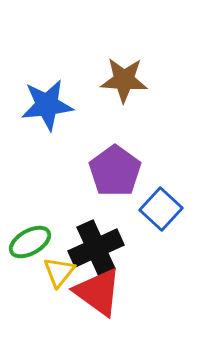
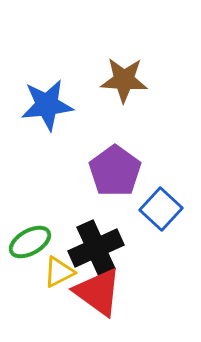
yellow triangle: rotated 24 degrees clockwise
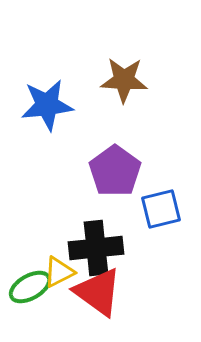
blue square: rotated 33 degrees clockwise
green ellipse: moved 45 px down
black cross: rotated 18 degrees clockwise
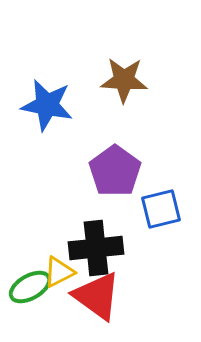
blue star: rotated 18 degrees clockwise
red triangle: moved 1 px left, 4 px down
